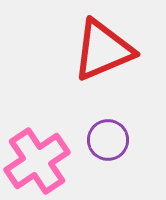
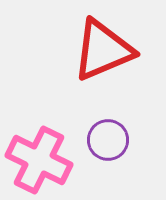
pink cross: moved 2 px right, 1 px up; rotated 30 degrees counterclockwise
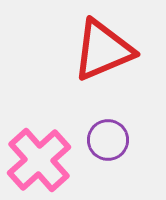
pink cross: rotated 22 degrees clockwise
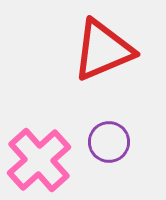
purple circle: moved 1 px right, 2 px down
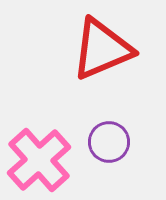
red triangle: moved 1 px left, 1 px up
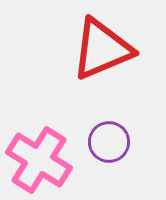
pink cross: rotated 16 degrees counterclockwise
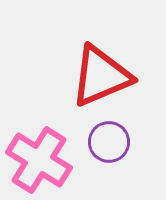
red triangle: moved 1 px left, 27 px down
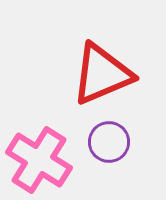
red triangle: moved 1 px right, 2 px up
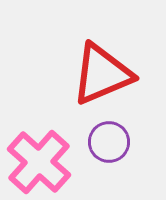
pink cross: moved 2 px down; rotated 10 degrees clockwise
